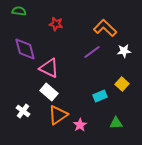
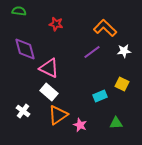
yellow square: rotated 16 degrees counterclockwise
pink star: rotated 16 degrees counterclockwise
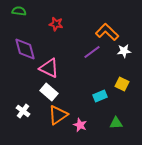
orange L-shape: moved 2 px right, 4 px down
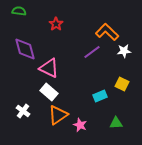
red star: rotated 24 degrees clockwise
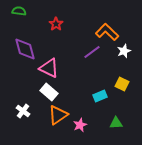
white star: rotated 16 degrees counterclockwise
pink star: rotated 24 degrees clockwise
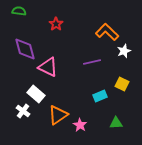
purple line: moved 10 px down; rotated 24 degrees clockwise
pink triangle: moved 1 px left, 1 px up
white rectangle: moved 13 px left, 2 px down
pink star: rotated 16 degrees counterclockwise
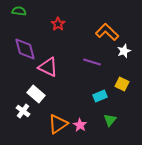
red star: moved 2 px right
purple line: rotated 30 degrees clockwise
orange triangle: moved 9 px down
green triangle: moved 6 px left, 3 px up; rotated 48 degrees counterclockwise
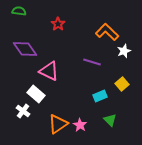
purple diamond: rotated 20 degrees counterclockwise
pink triangle: moved 1 px right, 4 px down
yellow square: rotated 24 degrees clockwise
green triangle: rotated 24 degrees counterclockwise
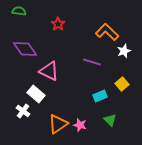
pink star: rotated 16 degrees counterclockwise
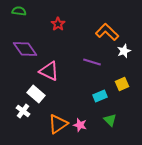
yellow square: rotated 16 degrees clockwise
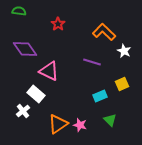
orange L-shape: moved 3 px left
white star: rotated 24 degrees counterclockwise
white cross: rotated 16 degrees clockwise
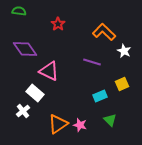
white rectangle: moved 1 px left, 1 px up
